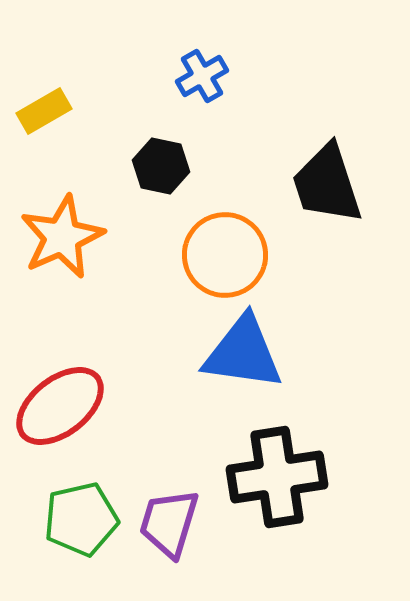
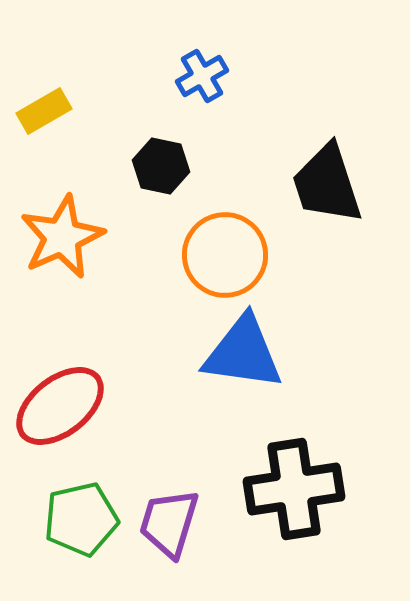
black cross: moved 17 px right, 12 px down
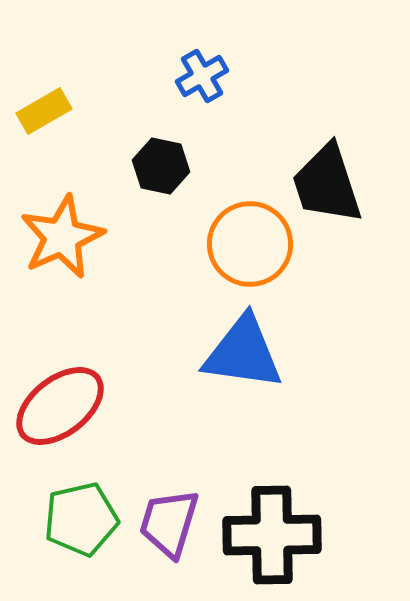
orange circle: moved 25 px right, 11 px up
black cross: moved 22 px left, 46 px down; rotated 8 degrees clockwise
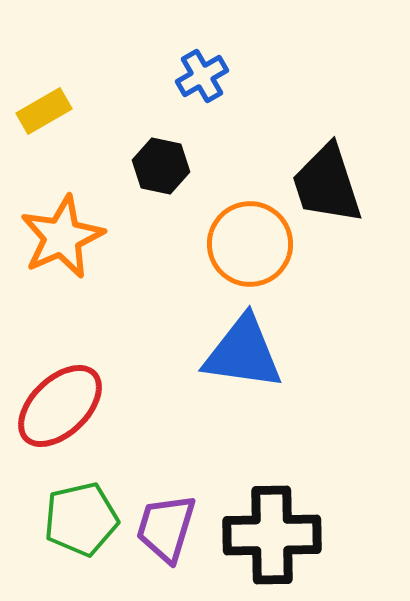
red ellipse: rotated 6 degrees counterclockwise
purple trapezoid: moved 3 px left, 5 px down
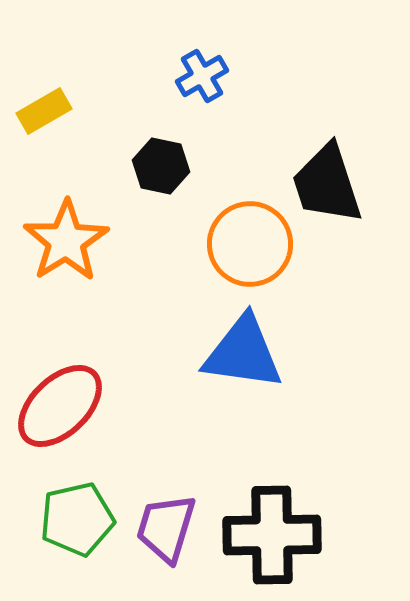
orange star: moved 4 px right, 4 px down; rotated 8 degrees counterclockwise
green pentagon: moved 4 px left
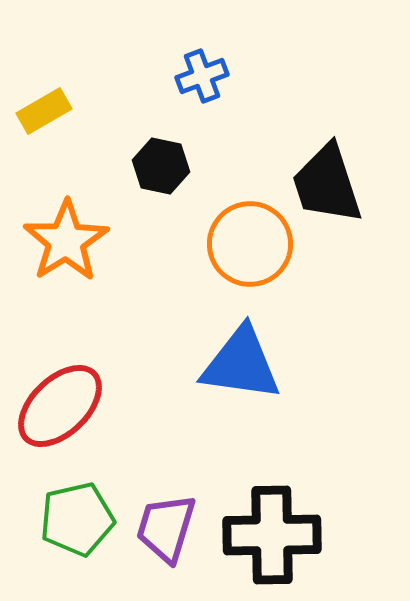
blue cross: rotated 9 degrees clockwise
blue triangle: moved 2 px left, 11 px down
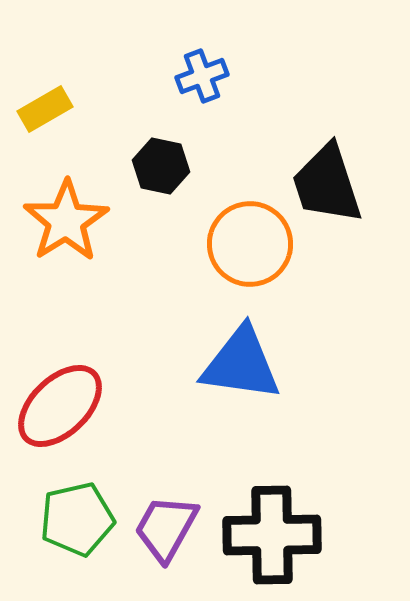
yellow rectangle: moved 1 px right, 2 px up
orange star: moved 20 px up
purple trapezoid: rotated 12 degrees clockwise
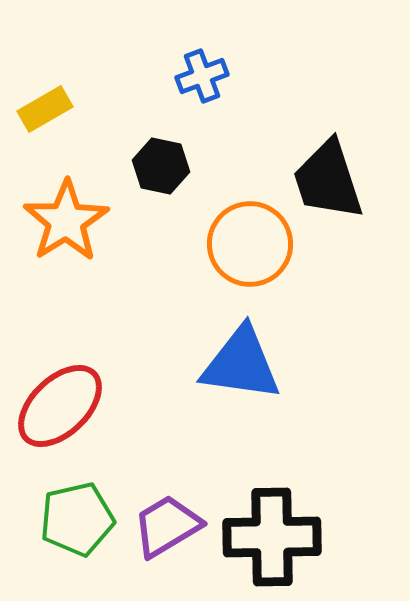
black trapezoid: moved 1 px right, 4 px up
purple trapezoid: moved 1 px right, 2 px up; rotated 30 degrees clockwise
black cross: moved 2 px down
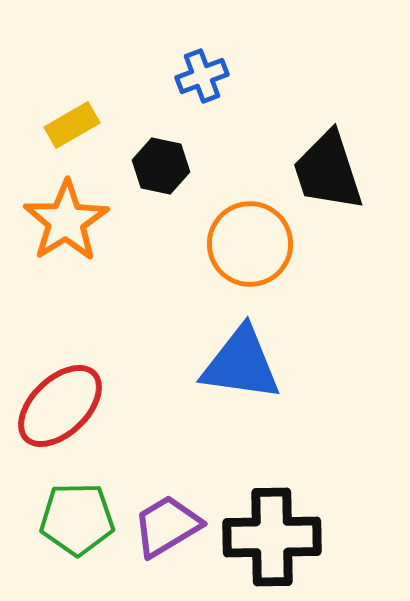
yellow rectangle: moved 27 px right, 16 px down
black trapezoid: moved 9 px up
green pentagon: rotated 12 degrees clockwise
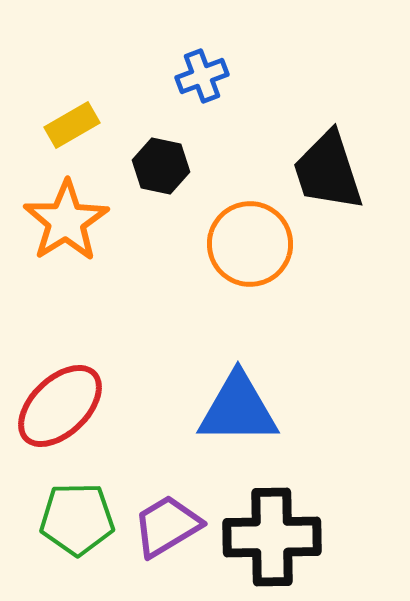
blue triangle: moved 3 px left, 45 px down; rotated 8 degrees counterclockwise
